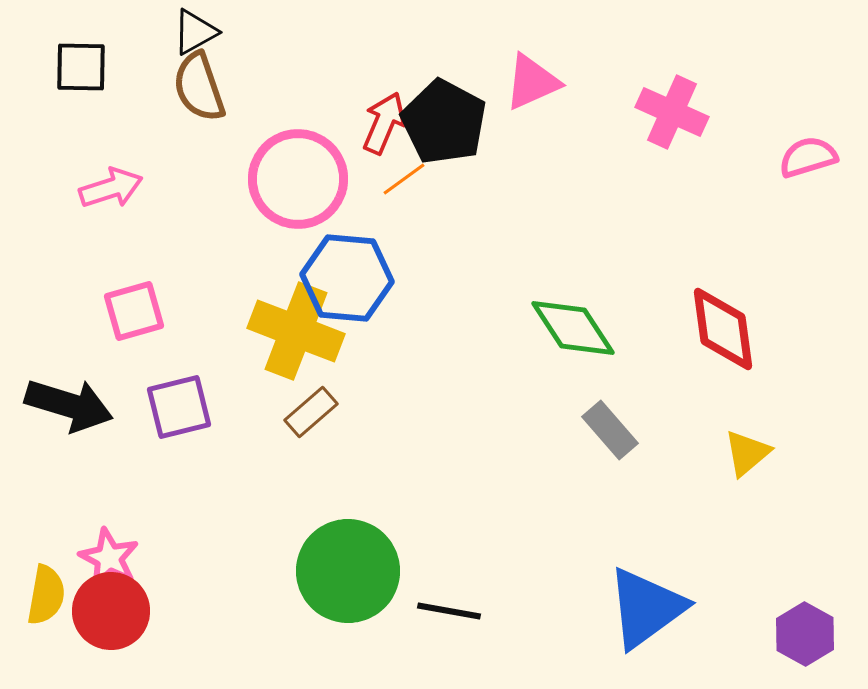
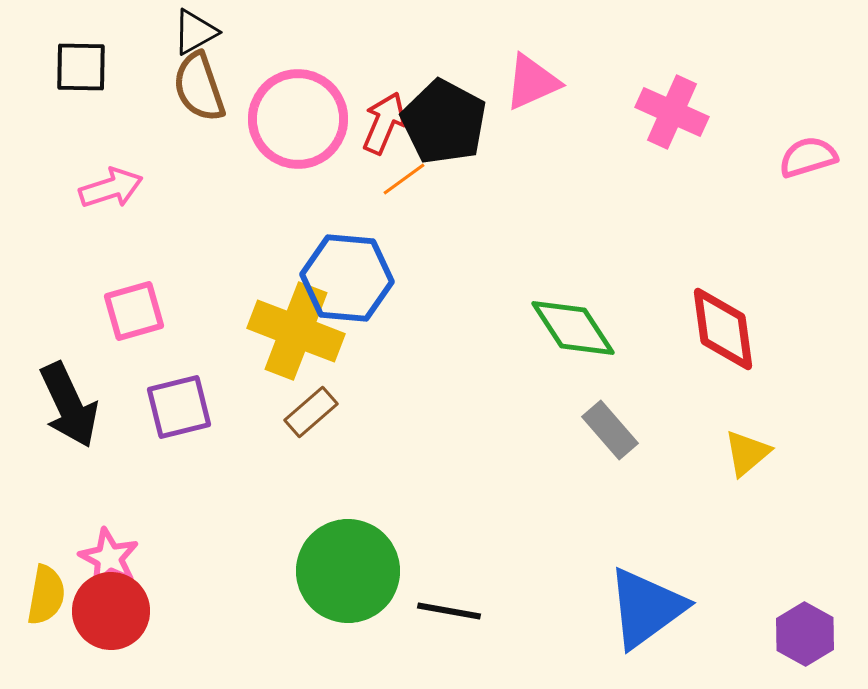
pink circle: moved 60 px up
black arrow: rotated 48 degrees clockwise
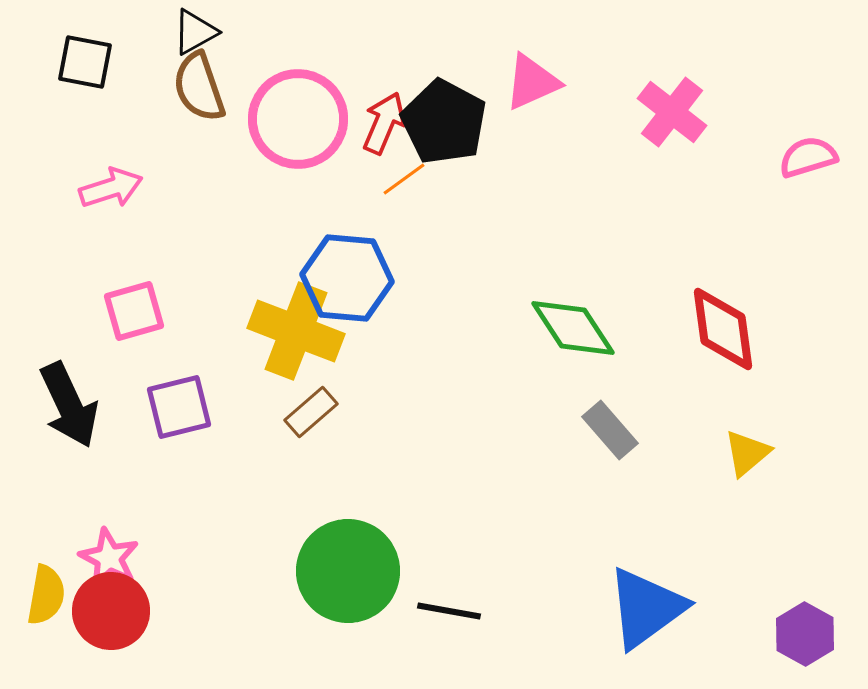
black square: moved 4 px right, 5 px up; rotated 10 degrees clockwise
pink cross: rotated 14 degrees clockwise
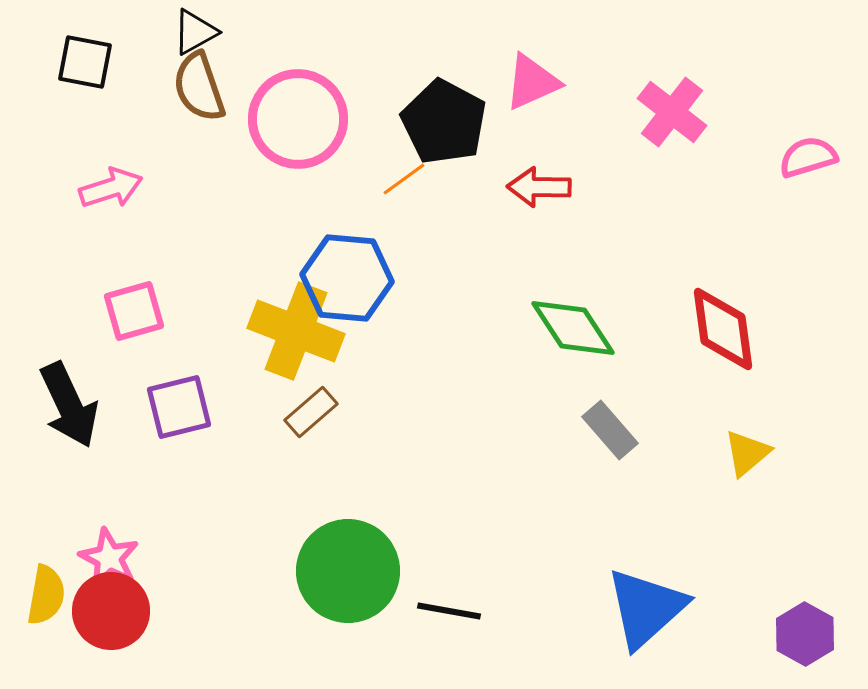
red arrow: moved 155 px right, 64 px down; rotated 112 degrees counterclockwise
blue triangle: rotated 6 degrees counterclockwise
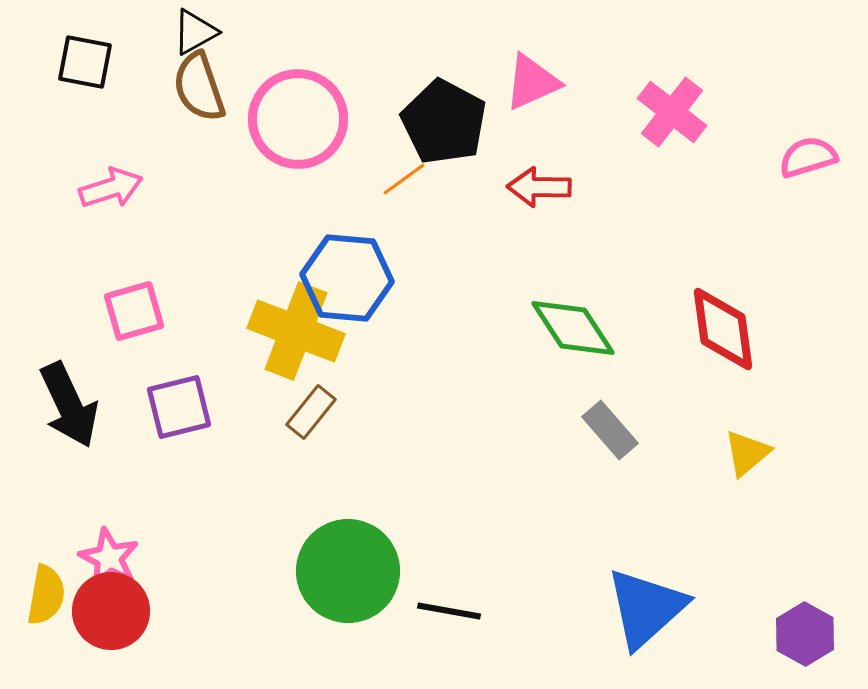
brown rectangle: rotated 10 degrees counterclockwise
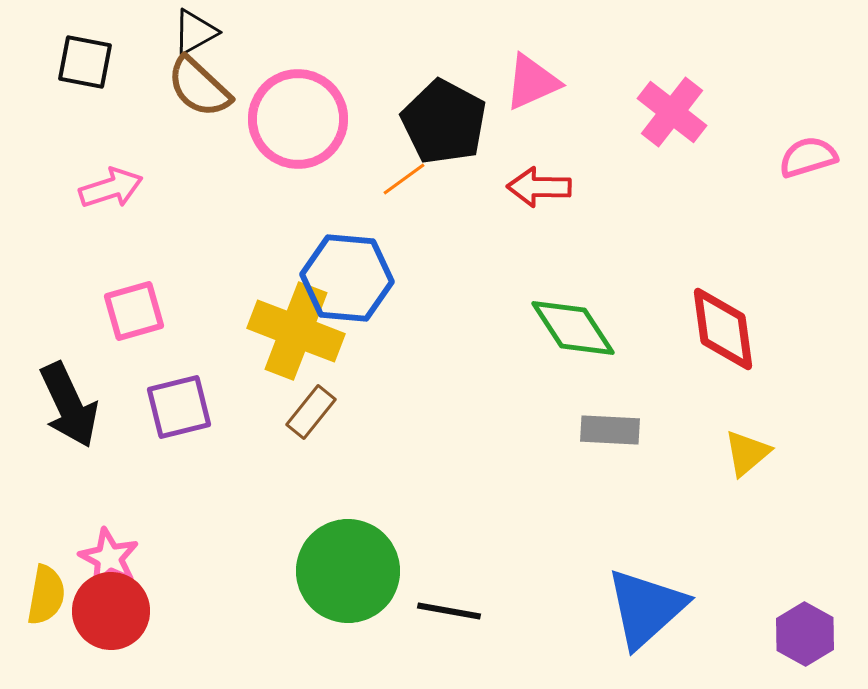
brown semicircle: rotated 28 degrees counterclockwise
gray rectangle: rotated 46 degrees counterclockwise
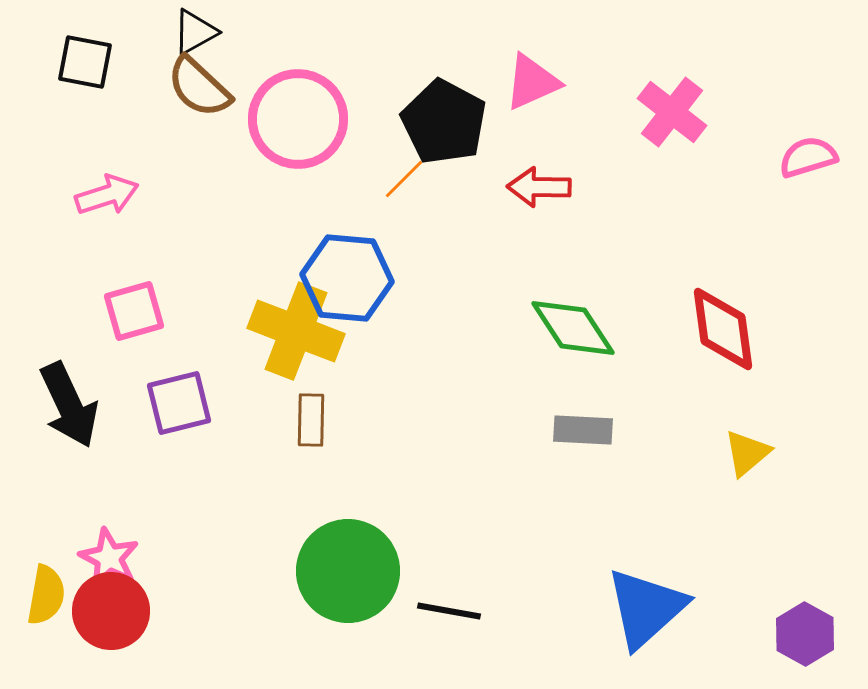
orange line: rotated 9 degrees counterclockwise
pink arrow: moved 4 px left, 7 px down
purple square: moved 4 px up
brown rectangle: moved 8 px down; rotated 38 degrees counterclockwise
gray rectangle: moved 27 px left
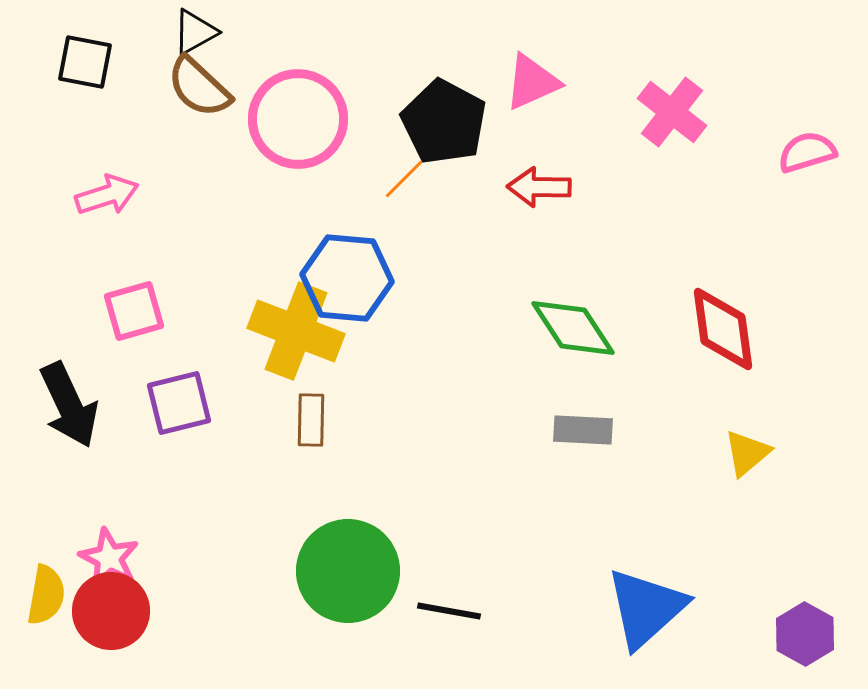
pink semicircle: moved 1 px left, 5 px up
